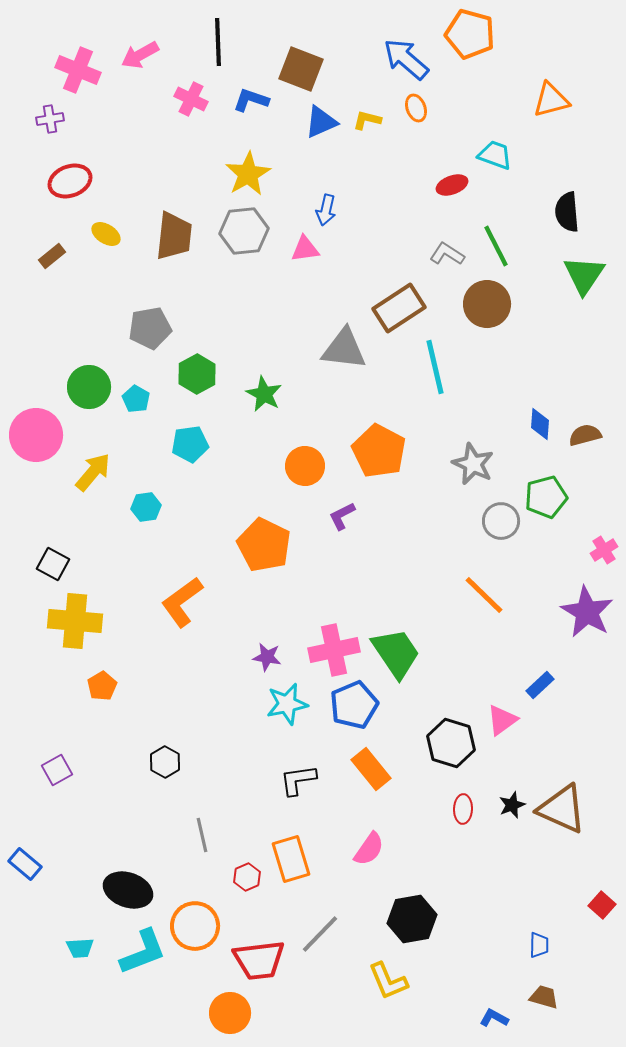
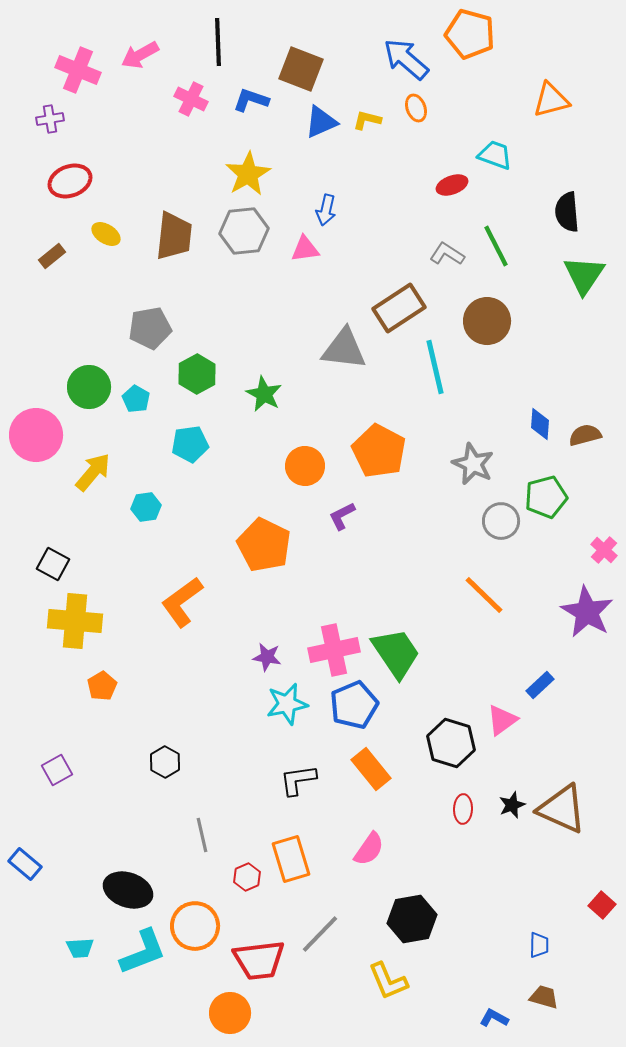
brown circle at (487, 304): moved 17 px down
pink cross at (604, 550): rotated 16 degrees counterclockwise
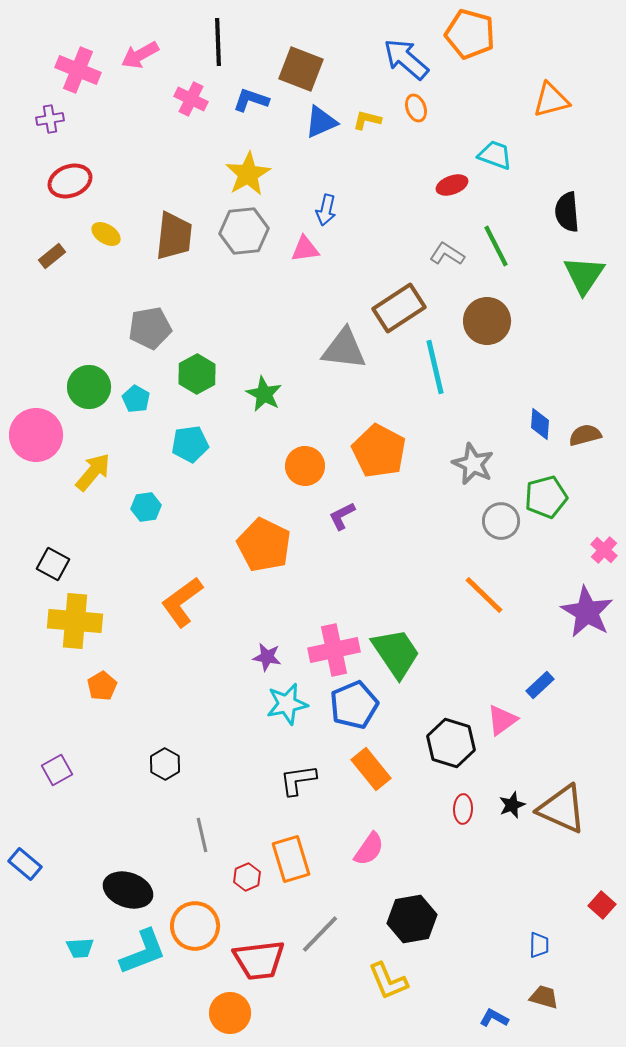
black hexagon at (165, 762): moved 2 px down
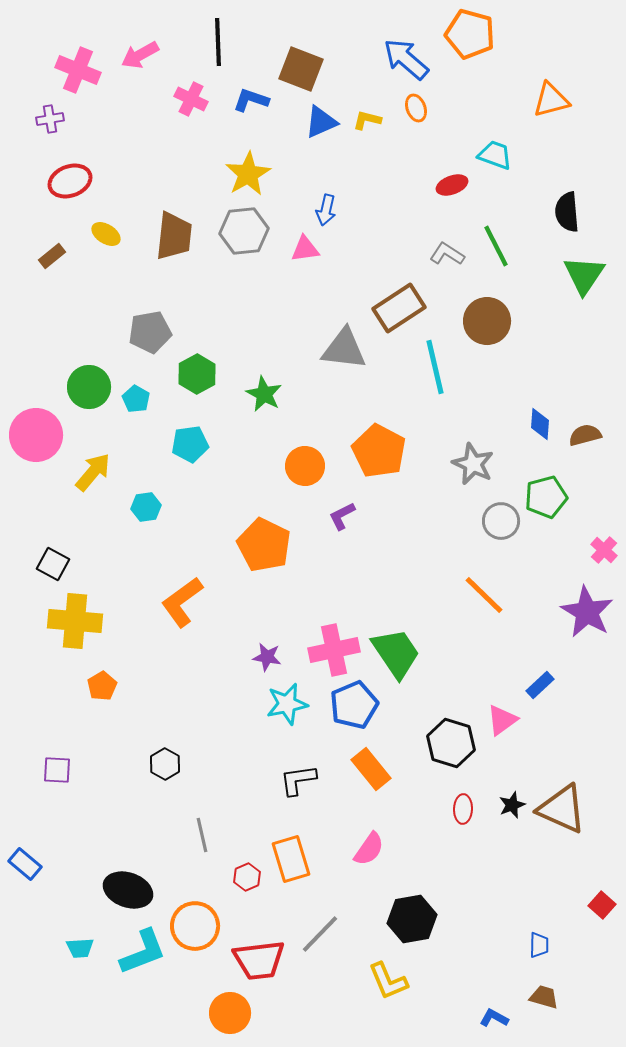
gray pentagon at (150, 328): moved 4 px down
purple square at (57, 770): rotated 32 degrees clockwise
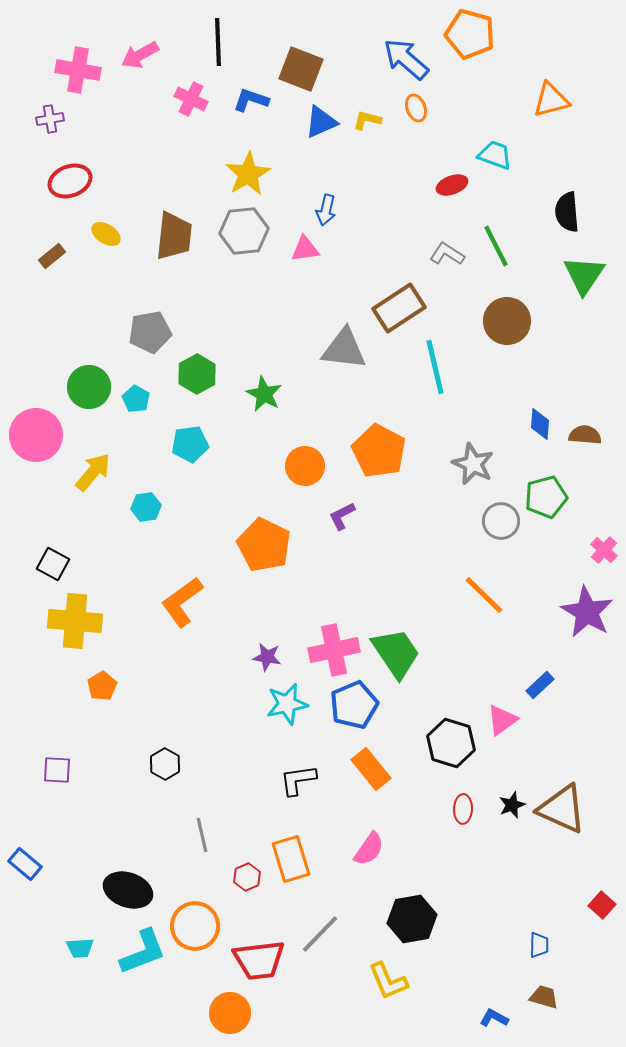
pink cross at (78, 70): rotated 12 degrees counterclockwise
brown circle at (487, 321): moved 20 px right
brown semicircle at (585, 435): rotated 20 degrees clockwise
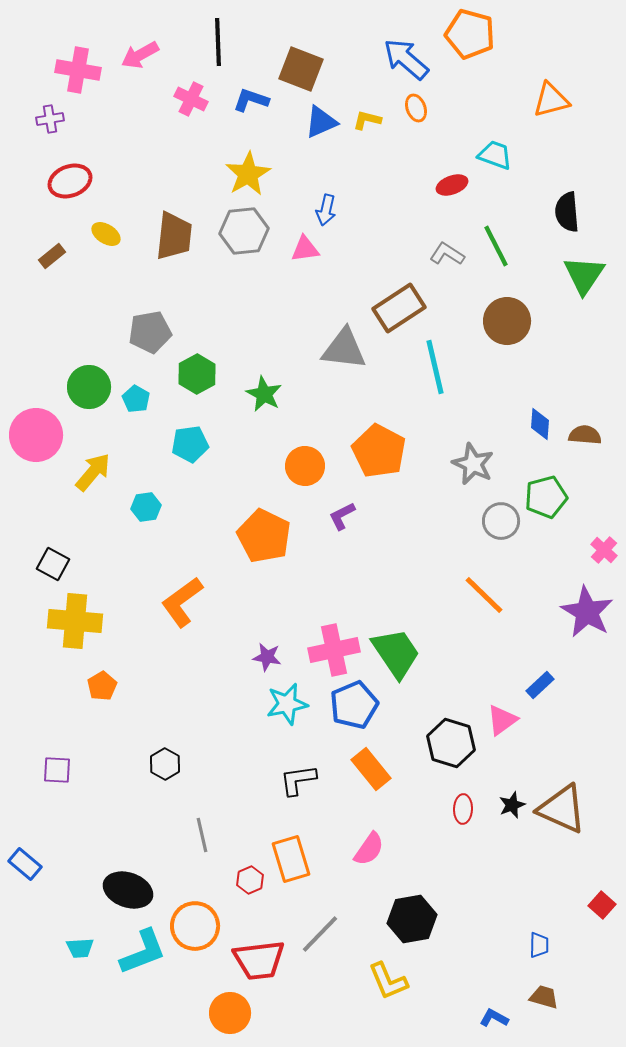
orange pentagon at (264, 545): moved 9 px up
red hexagon at (247, 877): moved 3 px right, 3 px down
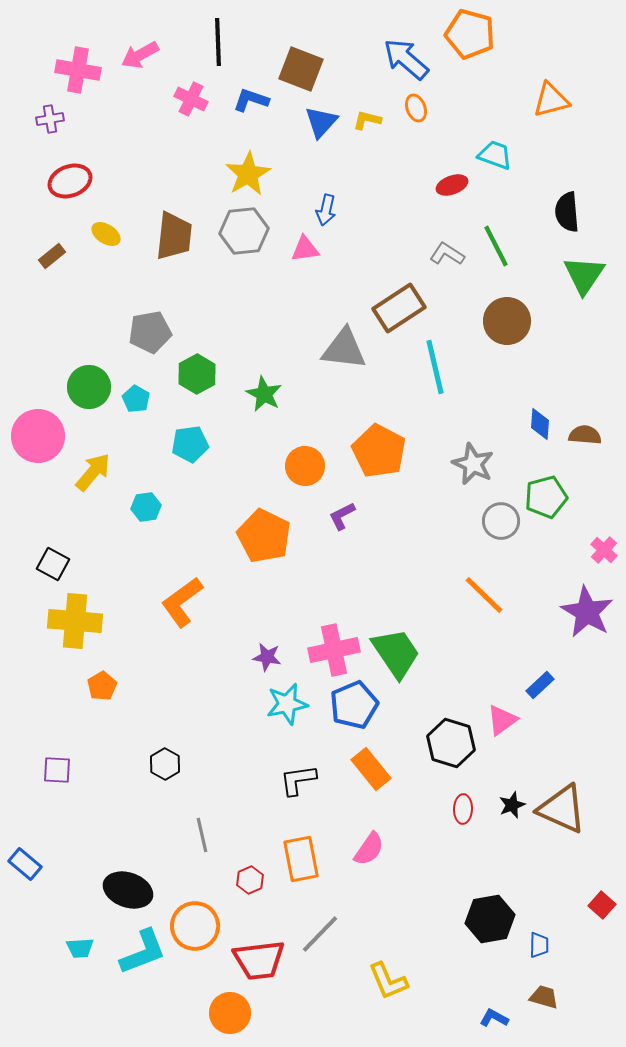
blue triangle at (321, 122): rotated 24 degrees counterclockwise
pink circle at (36, 435): moved 2 px right, 1 px down
orange rectangle at (291, 859): moved 10 px right; rotated 6 degrees clockwise
black hexagon at (412, 919): moved 78 px right
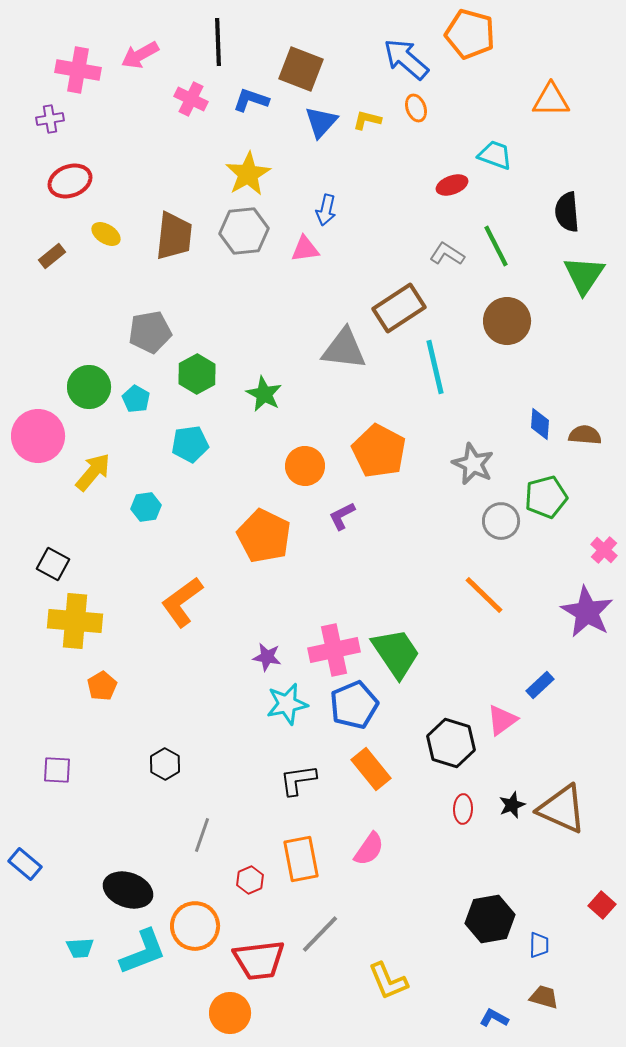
orange triangle at (551, 100): rotated 15 degrees clockwise
gray line at (202, 835): rotated 32 degrees clockwise
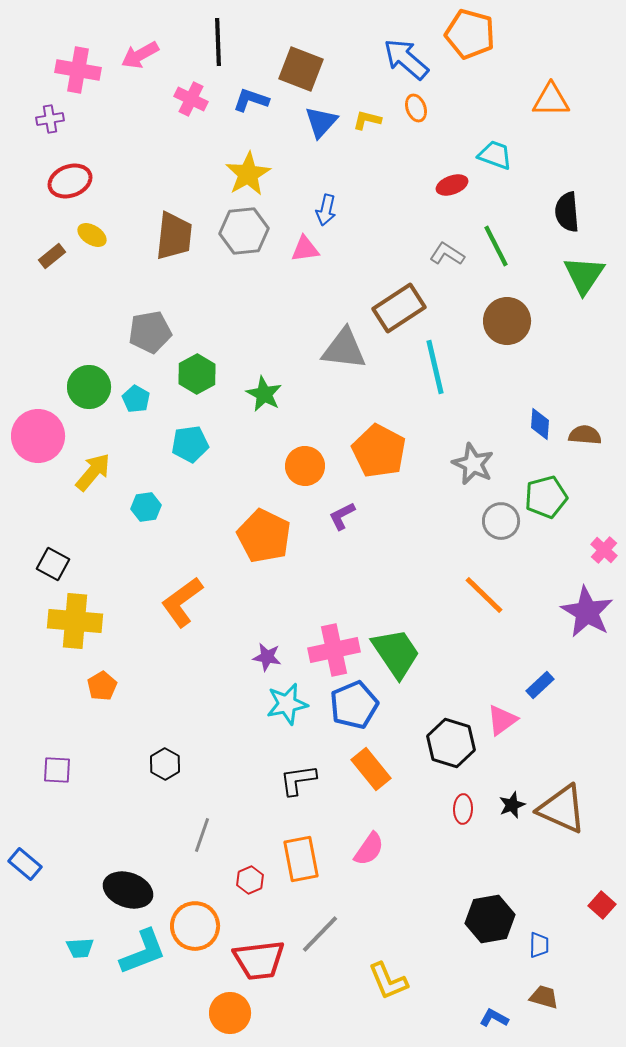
yellow ellipse at (106, 234): moved 14 px left, 1 px down
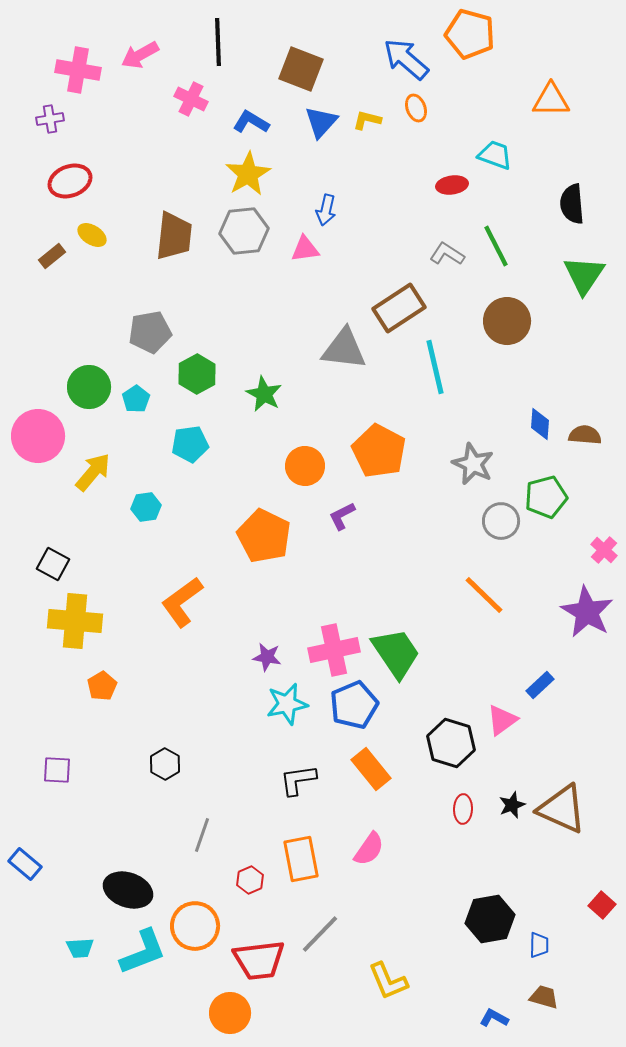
blue L-shape at (251, 100): moved 22 px down; rotated 12 degrees clockwise
red ellipse at (452, 185): rotated 12 degrees clockwise
black semicircle at (567, 212): moved 5 px right, 8 px up
cyan pentagon at (136, 399): rotated 8 degrees clockwise
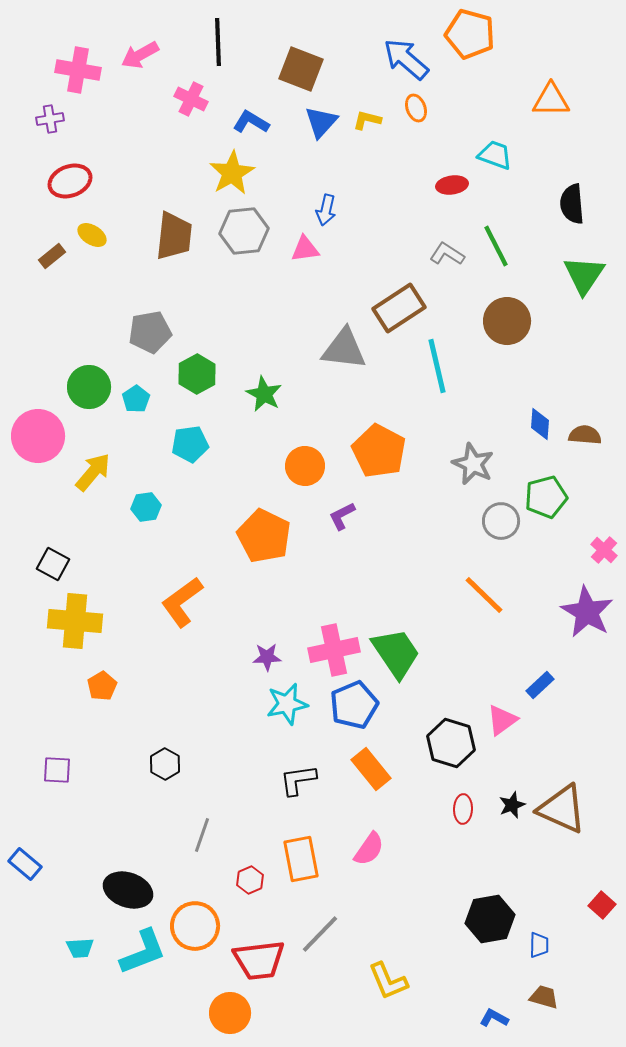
yellow star at (248, 174): moved 16 px left, 1 px up
cyan line at (435, 367): moved 2 px right, 1 px up
purple star at (267, 657): rotated 12 degrees counterclockwise
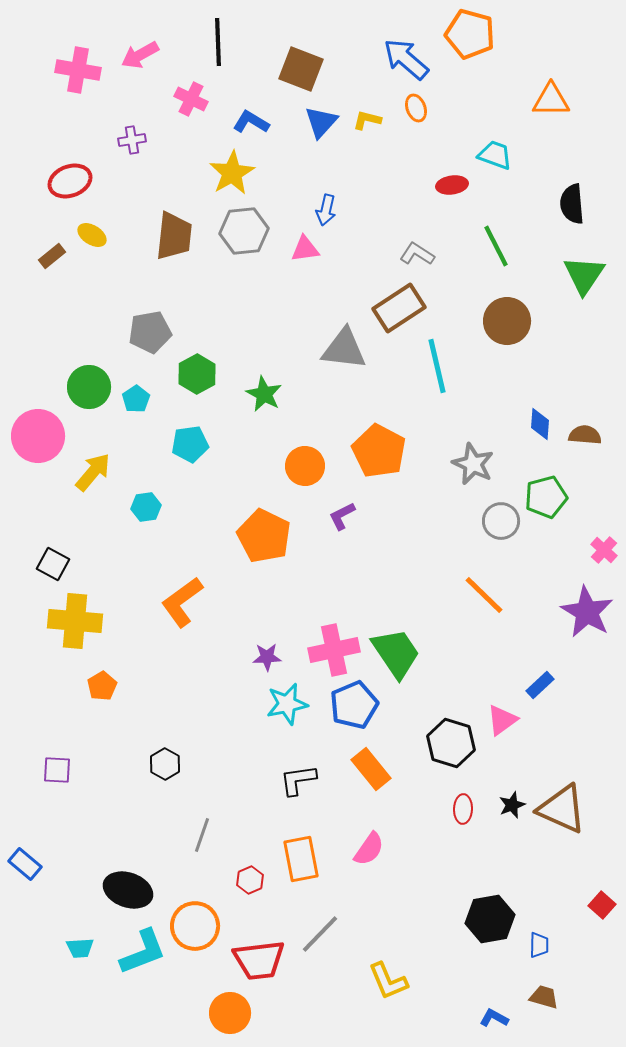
purple cross at (50, 119): moved 82 px right, 21 px down
gray L-shape at (447, 254): moved 30 px left
